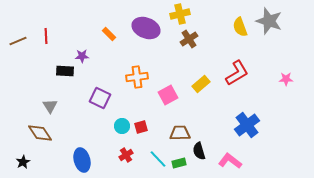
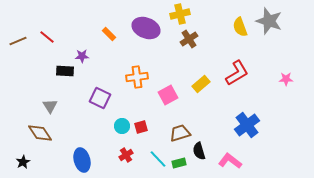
red line: moved 1 px right, 1 px down; rotated 49 degrees counterclockwise
brown trapezoid: rotated 15 degrees counterclockwise
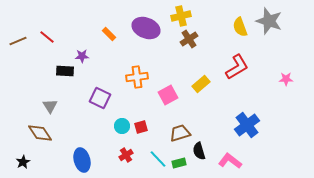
yellow cross: moved 1 px right, 2 px down
red L-shape: moved 6 px up
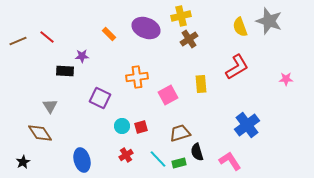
yellow rectangle: rotated 54 degrees counterclockwise
black semicircle: moved 2 px left, 1 px down
pink L-shape: rotated 20 degrees clockwise
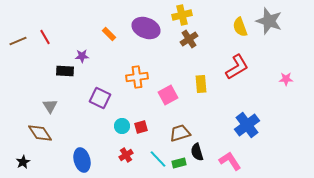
yellow cross: moved 1 px right, 1 px up
red line: moved 2 px left; rotated 21 degrees clockwise
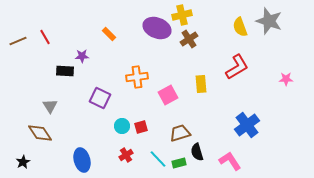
purple ellipse: moved 11 px right
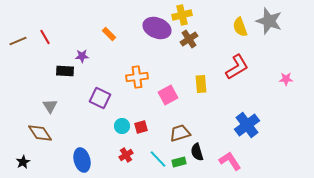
green rectangle: moved 1 px up
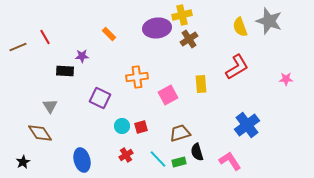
purple ellipse: rotated 28 degrees counterclockwise
brown line: moved 6 px down
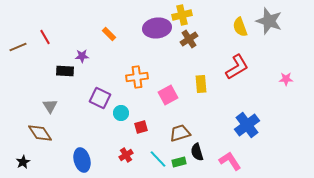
cyan circle: moved 1 px left, 13 px up
